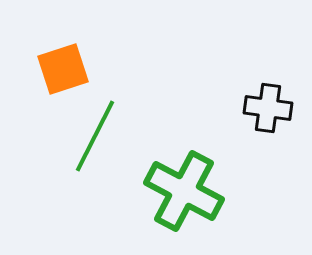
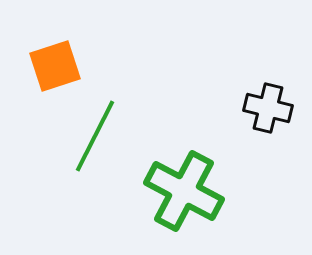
orange square: moved 8 px left, 3 px up
black cross: rotated 6 degrees clockwise
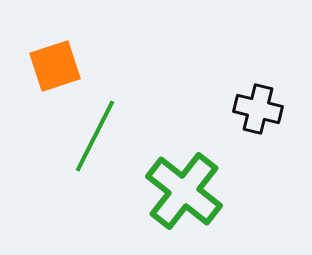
black cross: moved 10 px left, 1 px down
green cross: rotated 10 degrees clockwise
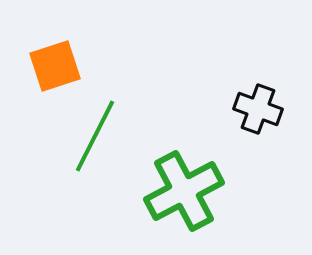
black cross: rotated 6 degrees clockwise
green cross: rotated 24 degrees clockwise
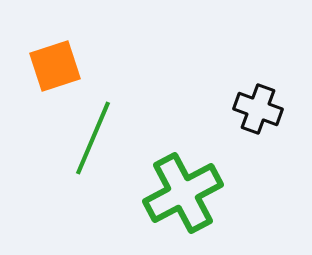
green line: moved 2 px left, 2 px down; rotated 4 degrees counterclockwise
green cross: moved 1 px left, 2 px down
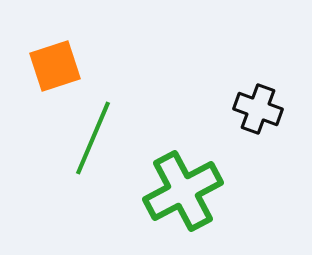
green cross: moved 2 px up
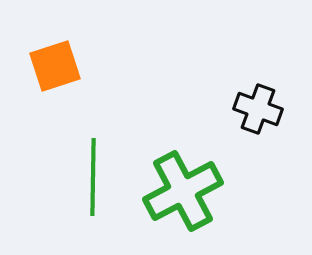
green line: moved 39 px down; rotated 22 degrees counterclockwise
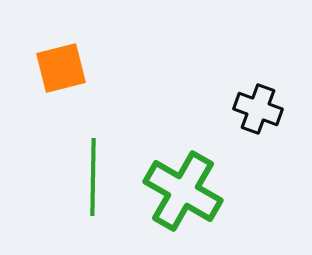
orange square: moved 6 px right, 2 px down; rotated 4 degrees clockwise
green cross: rotated 32 degrees counterclockwise
